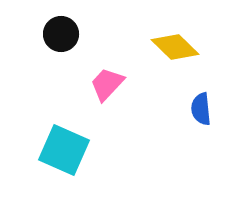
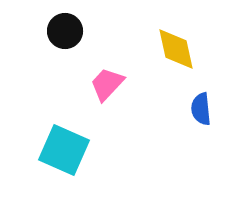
black circle: moved 4 px right, 3 px up
yellow diamond: moved 1 px right, 2 px down; rotated 33 degrees clockwise
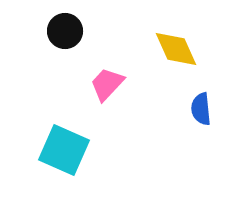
yellow diamond: rotated 12 degrees counterclockwise
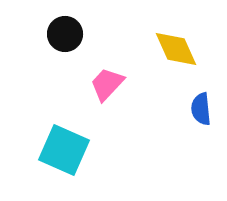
black circle: moved 3 px down
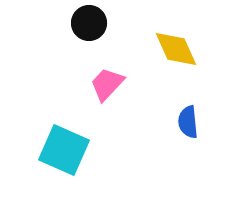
black circle: moved 24 px right, 11 px up
blue semicircle: moved 13 px left, 13 px down
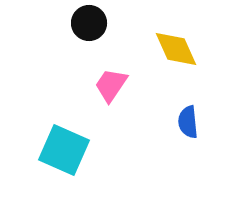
pink trapezoid: moved 4 px right, 1 px down; rotated 9 degrees counterclockwise
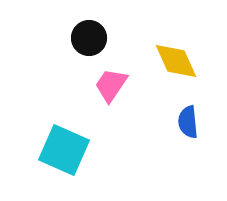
black circle: moved 15 px down
yellow diamond: moved 12 px down
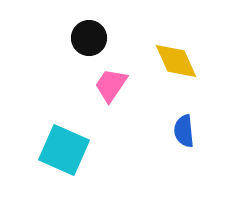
blue semicircle: moved 4 px left, 9 px down
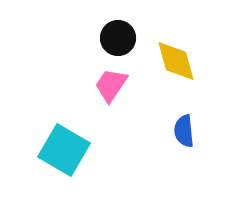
black circle: moved 29 px right
yellow diamond: rotated 9 degrees clockwise
cyan square: rotated 6 degrees clockwise
